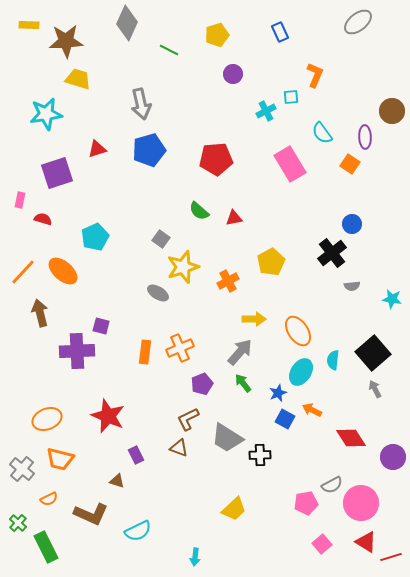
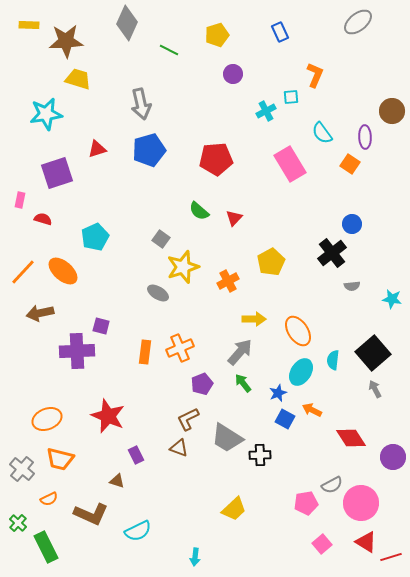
red triangle at (234, 218): rotated 36 degrees counterclockwise
brown arrow at (40, 313): rotated 88 degrees counterclockwise
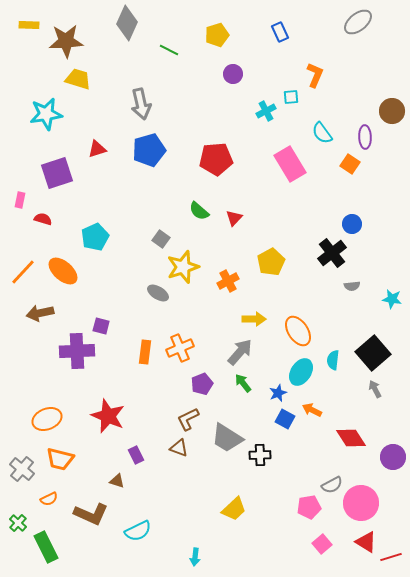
pink pentagon at (306, 503): moved 3 px right, 4 px down
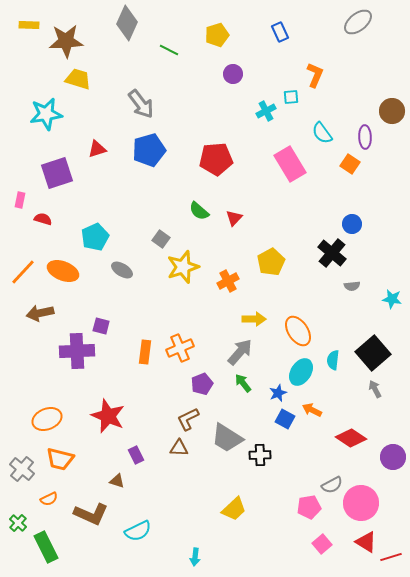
gray arrow at (141, 104): rotated 24 degrees counterclockwise
black cross at (332, 253): rotated 12 degrees counterclockwise
orange ellipse at (63, 271): rotated 20 degrees counterclockwise
gray ellipse at (158, 293): moved 36 px left, 23 px up
red diamond at (351, 438): rotated 24 degrees counterclockwise
brown triangle at (179, 448): rotated 18 degrees counterclockwise
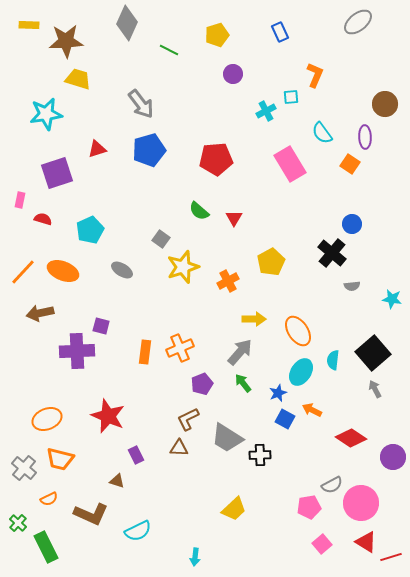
brown circle at (392, 111): moved 7 px left, 7 px up
red triangle at (234, 218): rotated 12 degrees counterclockwise
cyan pentagon at (95, 237): moved 5 px left, 7 px up
gray cross at (22, 469): moved 2 px right, 1 px up
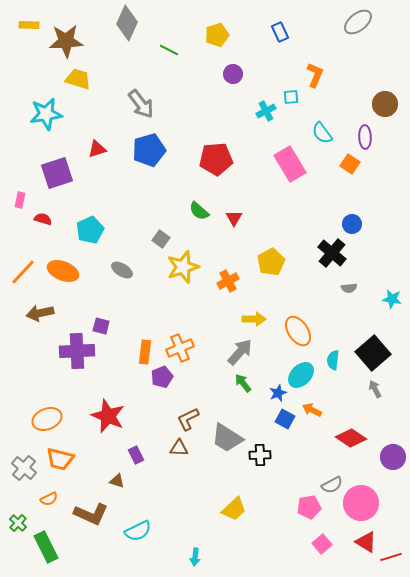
gray semicircle at (352, 286): moved 3 px left, 2 px down
cyan ellipse at (301, 372): moved 3 px down; rotated 12 degrees clockwise
purple pentagon at (202, 384): moved 40 px left, 7 px up
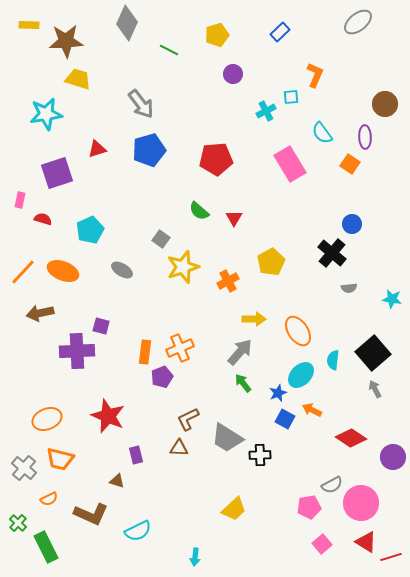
blue rectangle at (280, 32): rotated 72 degrees clockwise
purple rectangle at (136, 455): rotated 12 degrees clockwise
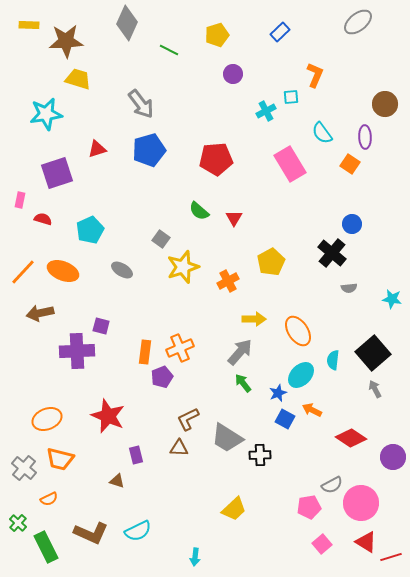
brown L-shape at (91, 514): moved 19 px down
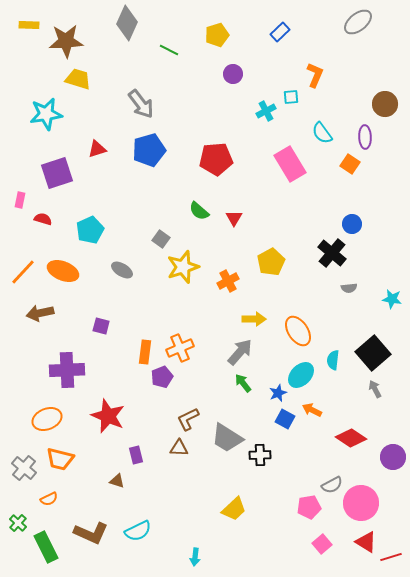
purple cross at (77, 351): moved 10 px left, 19 px down
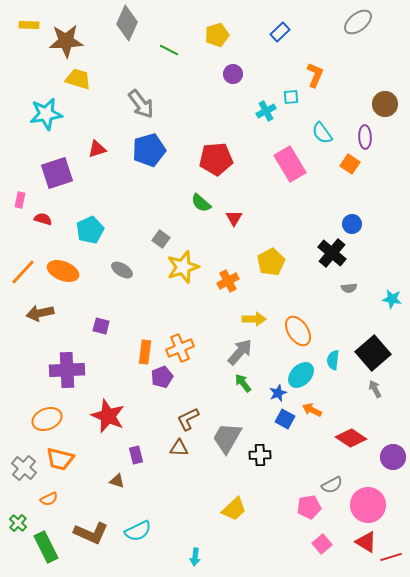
green semicircle at (199, 211): moved 2 px right, 8 px up
gray trapezoid at (227, 438): rotated 88 degrees clockwise
pink circle at (361, 503): moved 7 px right, 2 px down
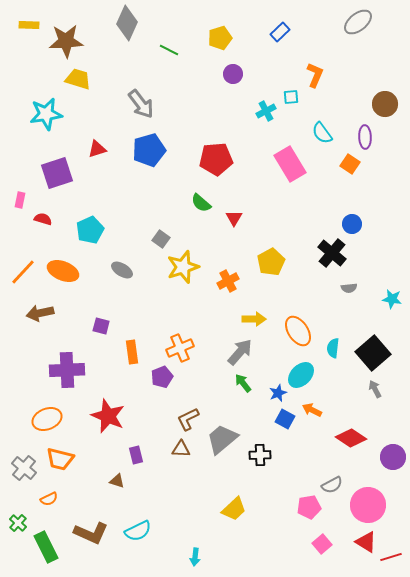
yellow pentagon at (217, 35): moved 3 px right, 3 px down
orange rectangle at (145, 352): moved 13 px left; rotated 15 degrees counterclockwise
cyan semicircle at (333, 360): moved 12 px up
gray trapezoid at (227, 438): moved 5 px left, 1 px down; rotated 20 degrees clockwise
brown triangle at (179, 448): moved 2 px right, 1 px down
